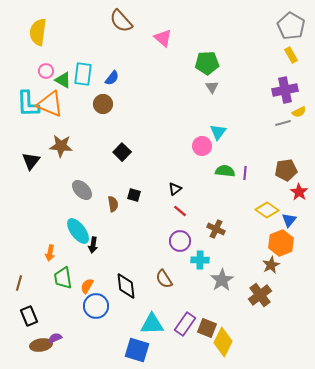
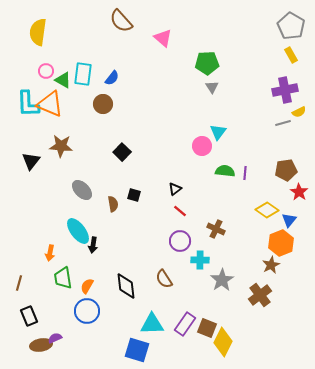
blue circle at (96, 306): moved 9 px left, 5 px down
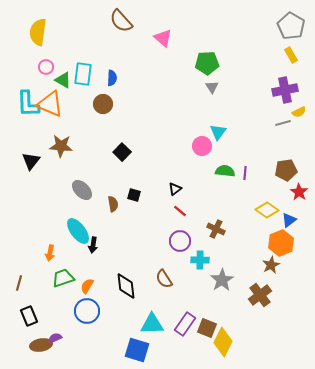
pink circle at (46, 71): moved 4 px up
blue semicircle at (112, 78): rotated 35 degrees counterclockwise
blue triangle at (289, 220): rotated 14 degrees clockwise
green trapezoid at (63, 278): rotated 80 degrees clockwise
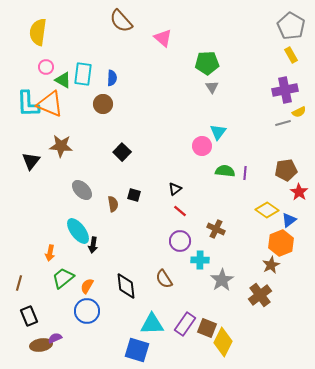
green trapezoid at (63, 278): rotated 20 degrees counterclockwise
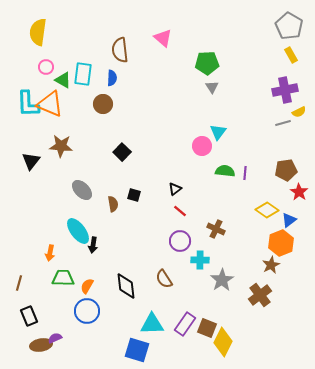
brown semicircle at (121, 21): moved 1 px left, 29 px down; rotated 35 degrees clockwise
gray pentagon at (291, 26): moved 2 px left
green trapezoid at (63, 278): rotated 40 degrees clockwise
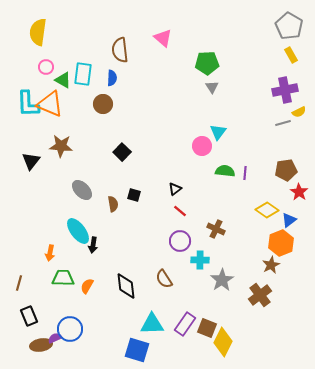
blue circle at (87, 311): moved 17 px left, 18 px down
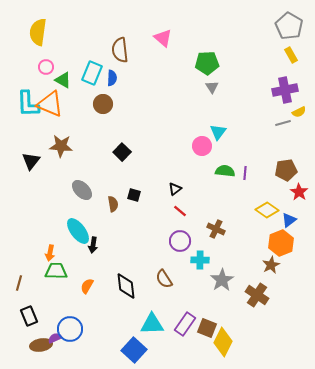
cyan rectangle at (83, 74): moved 9 px right, 1 px up; rotated 15 degrees clockwise
green trapezoid at (63, 278): moved 7 px left, 7 px up
brown cross at (260, 295): moved 3 px left; rotated 20 degrees counterclockwise
blue square at (137, 350): moved 3 px left; rotated 25 degrees clockwise
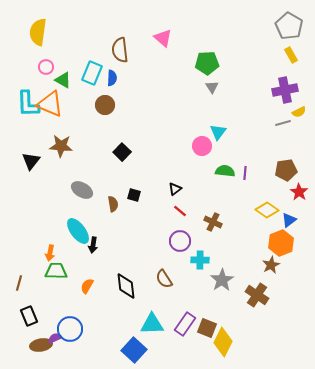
brown circle at (103, 104): moved 2 px right, 1 px down
gray ellipse at (82, 190): rotated 15 degrees counterclockwise
brown cross at (216, 229): moved 3 px left, 7 px up
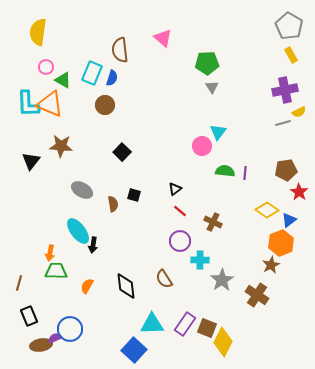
blue semicircle at (112, 78): rotated 14 degrees clockwise
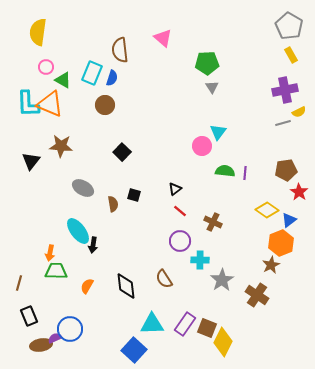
gray ellipse at (82, 190): moved 1 px right, 2 px up
